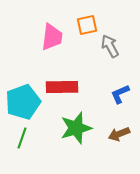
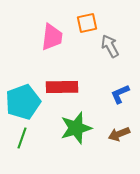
orange square: moved 2 px up
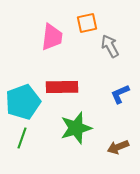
brown arrow: moved 1 px left, 13 px down
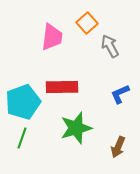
orange square: rotated 30 degrees counterclockwise
brown arrow: rotated 45 degrees counterclockwise
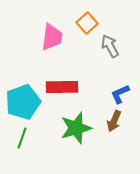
brown arrow: moved 4 px left, 26 px up
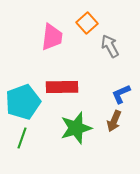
blue L-shape: moved 1 px right
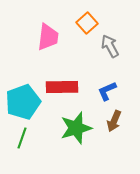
pink trapezoid: moved 4 px left
blue L-shape: moved 14 px left, 3 px up
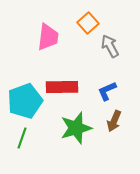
orange square: moved 1 px right
cyan pentagon: moved 2 px right, 1 px up
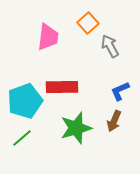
blue L-shape: moved 13 px right
green line: rotated 30 degrees clockwise
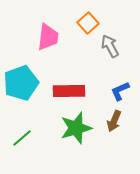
red rectangle: moved 7 px right, 4 px down
cyan pentagon: moved 4 px left, 18 px up
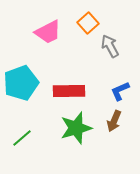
pink trapezoid: moved 5 px up; rotated 56 degrees clockwise
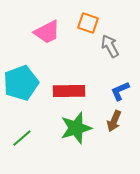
orange square: rotated 30 degrees counterclockwise
pink trapezoid: moved 1 px left
